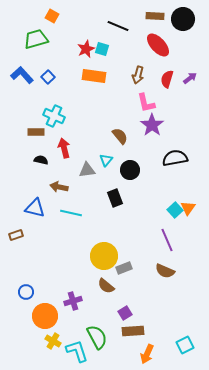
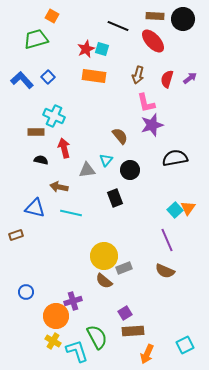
red ellipse at (158, 45): moved 5 px left, 4 px up
blue L-shape at (22, 75): moved 5 px down
purple star at (152, 125): rotated 20 degrees clockwise
brown semicircle at (106, 286): moved 2 px left, 5 px up
orange circle at (45, 316): moved 11 px right
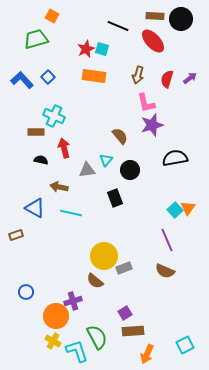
black circle at (183, 19): moved 2 px left
blue triangle at (35, 208): rotated 15 degrees clockwise
brown semicircle at (104, 281): moved 9 px left
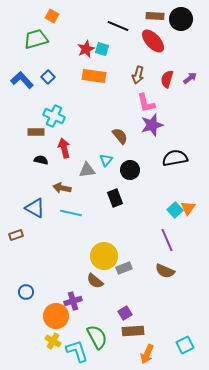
brown arrow at (59, 187): moved 3 px right, 1 px down
